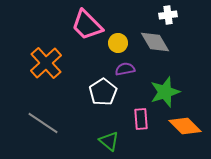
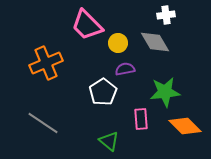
white cross: moved 2 px left
orange cross: rotated 20 degrees clockwise
green star: rotated 12 degrees clockwise
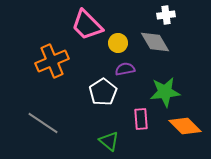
orange cross: moved 6 px right, 2 px up
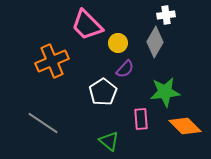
gray diamond: rotated 60 degrees clockwise
purple semicircle: rotated 144 degrees clockwise
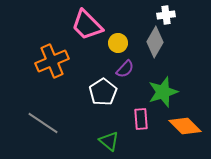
green star: moved 2 px left; rotated 12 degrees counterclockwise
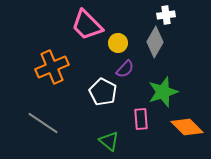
orange cross: moved 6 px down
white pentagon: rotated 12 degrees counterclockwise
orange diamond: moved 2 px right, 1 px down
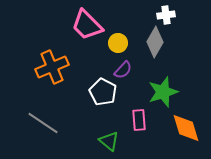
purple semicircle: moved 2 px left, 1 px down
pink rectangle: moved 2 px left, 1 px down
orange diamond: moved 1 px left, 1 px down; rotated 28 degrees clockwise
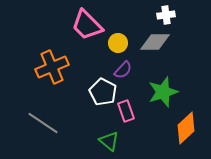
gray diamond: rotated 60 degrees clockwise
pink rectangle: moved 13 px left, 9 px up; rotated 15 degrees counterclockwise
orange diamond: rotated 64 degrees clockwise
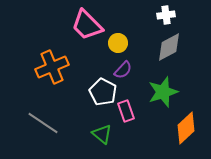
gray diamond: moved 14 px right, 5 px down; rotated 28 degrees counterclockwise
green triangle: moved 7 px left, 7 px up
